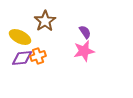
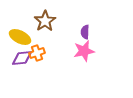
purple semicircle: rotated 144 degrees counterclockwise
orange cross: moved 1 px left, 3 px up
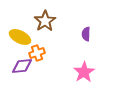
purple semicircle: moved 1 px right, 2 px down
pink star: moved 21 px down; rotated 20 degrees counterclockwise
purple diamond: moved 8 px down
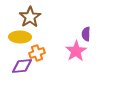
brown star: moved 15 px left, 4 px up
yellow ellipse: rotated 25 degrees counterclockwise
pink star: moved 8 px left, 21 px up
